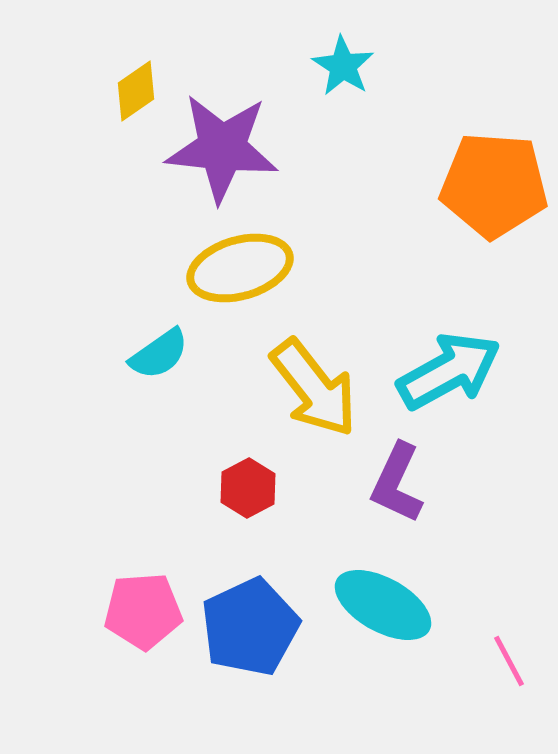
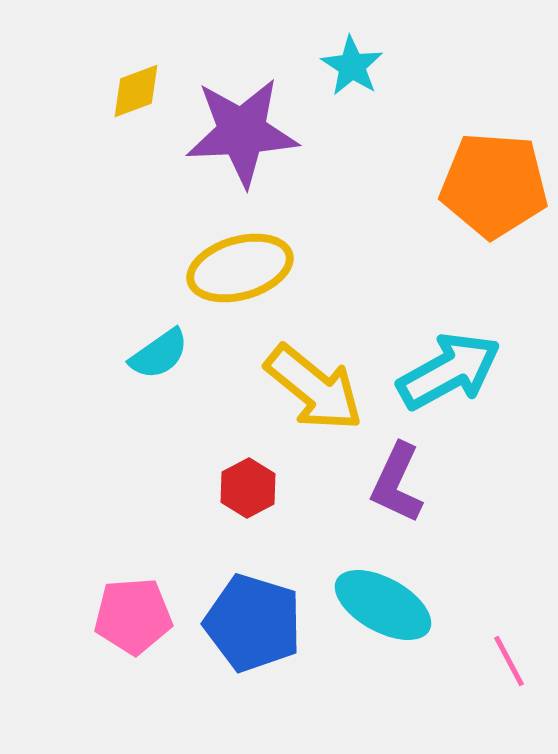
cyan star: moved 9 px right
yellow diamond: rotated 14 degrees clockwise
purple star: moved 20 px right, 16 px up; rotated 9 degrees counterclockwise
yellow arrow: rotated 13 degrees counterclockwise
pink pentagon: moved 10 px left, 5 px down
blue pentagon: moved 3 px right, 4 px up; rotated 30 degrees counterclockwise
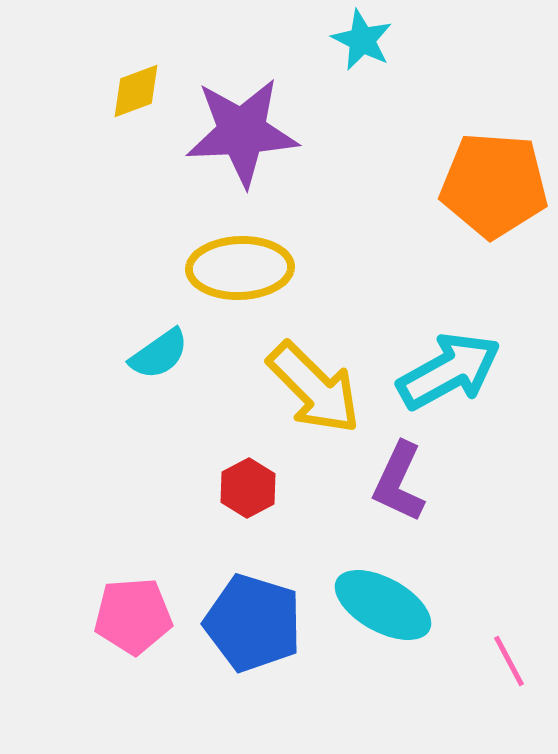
cyan star: moved 10 px right, 26 px up; rotated 6 degrees counterclockwise
yellow ellipse: rotated 14 degrees clockwise
yellow arrow: rotated 6 degrees clockwise
purple L-shape: moved 2 px right, 1 px up
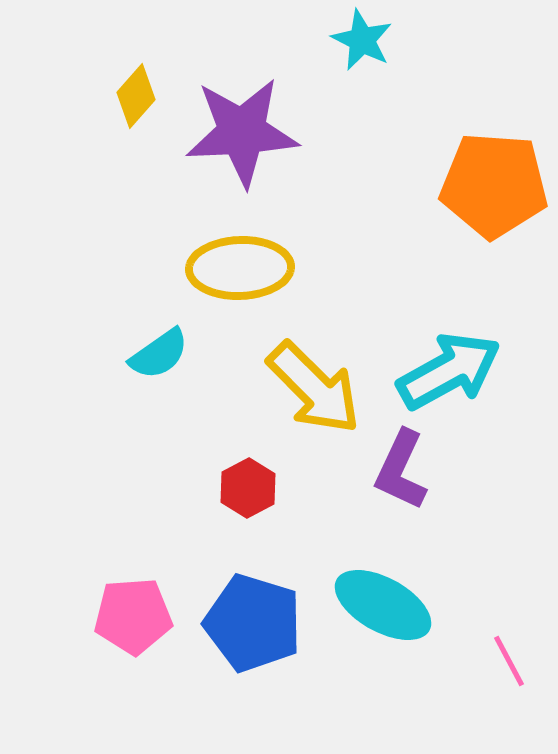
yellow diamond: moved 5 px down; rotated 28 degrees counterclockwise
purple L-shape: moved 2 px right, 12 px up
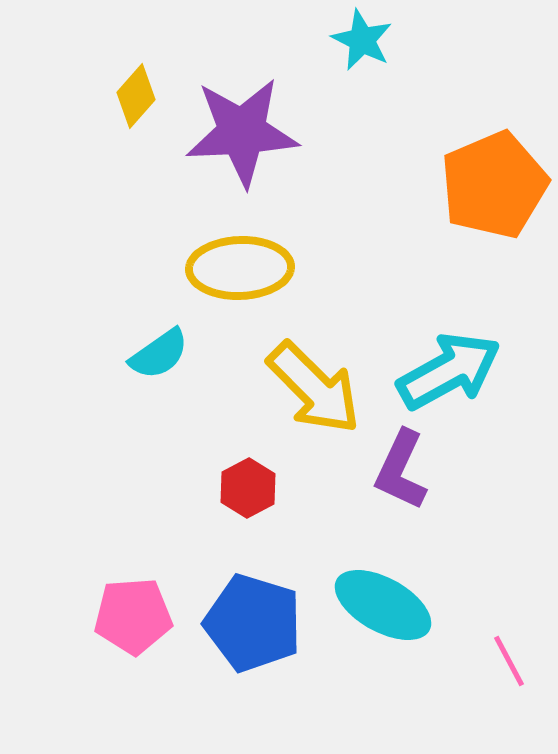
orange pentagon: rotated 27 degrees counterclockwise
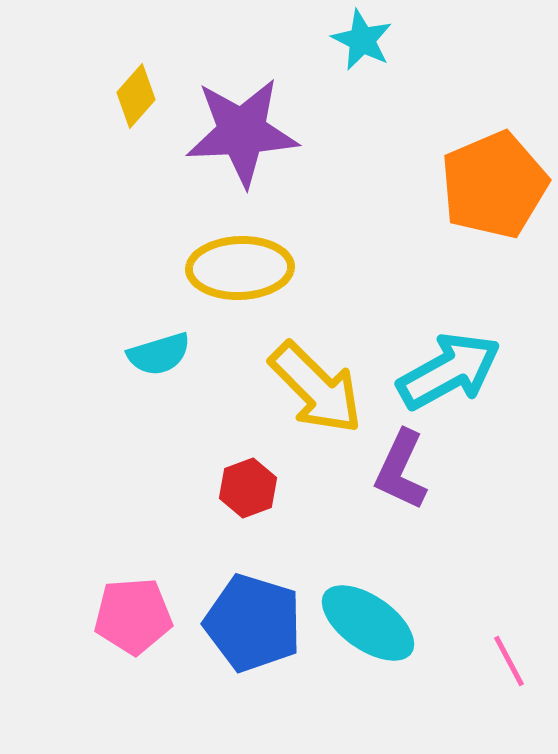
cyan semicircle: rotated 18 degrees clockwise
yellow arrow: moved 2 px right
red hexagon: rotated 8 degrees clockwise
cyan ellipse: moved 15 px left, 18 px down; rotated 6 degrees clockwise
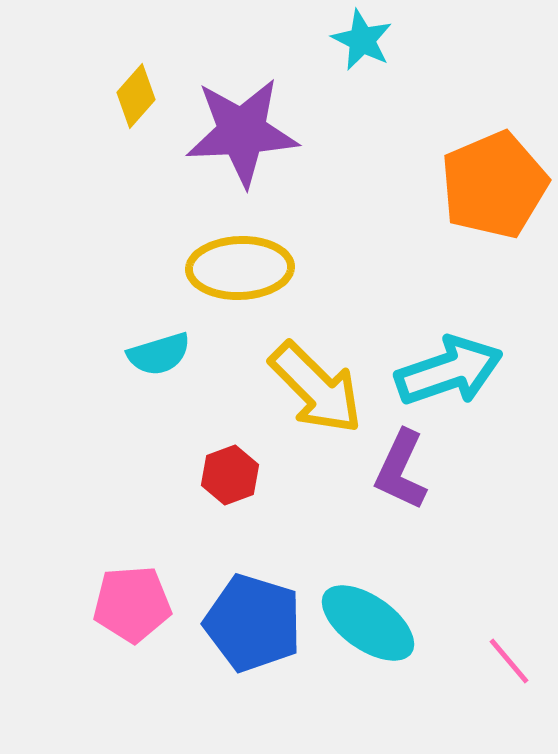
cyan arrow: rotated 10 degrees clockwise
red hexagon: moved 18 px left, 13 px up
pink pentagon: moved 1 px left, 12 px up
pink line: rotated 12 degrees counterclockwise
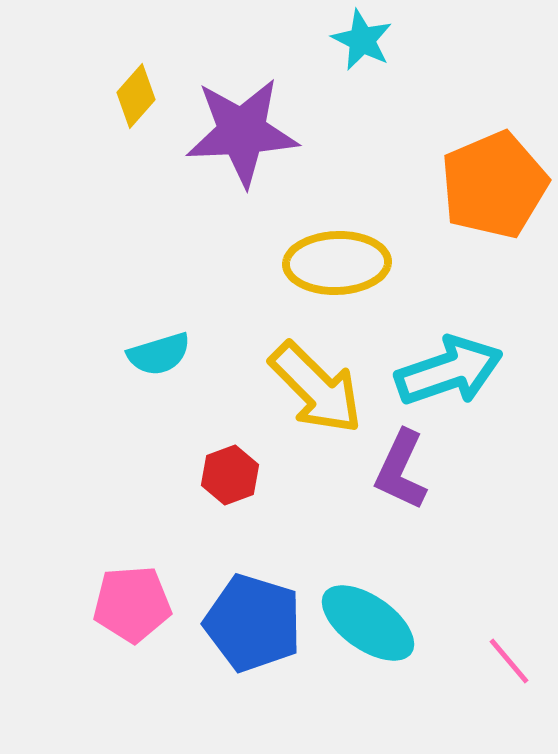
yellow ellipse: moved 97 px right, 5 px up
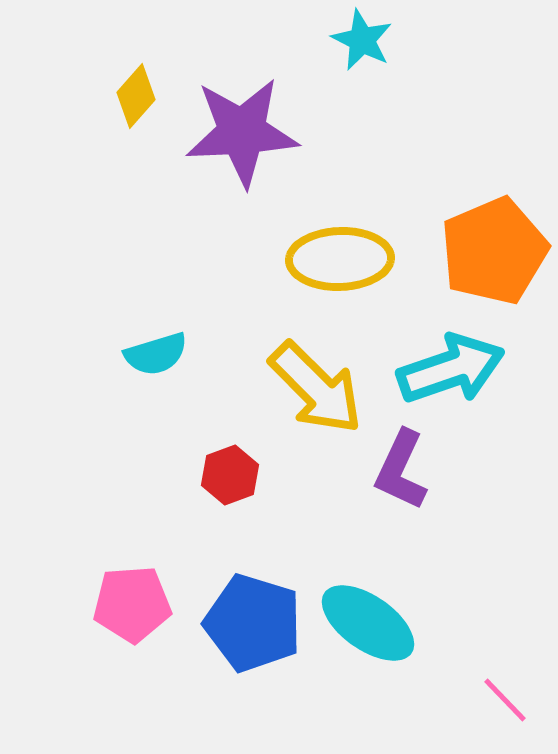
orange pentagon: moved 66 px down
yellow ellipse: moved 3 px right, 4 px up
cyan semicircle: moved 3 px left
cyan arrow: moved 2 px right, 2 px up
pink line: moved 4 px left, 39 px down; rotated 4 degrees counterclockwise
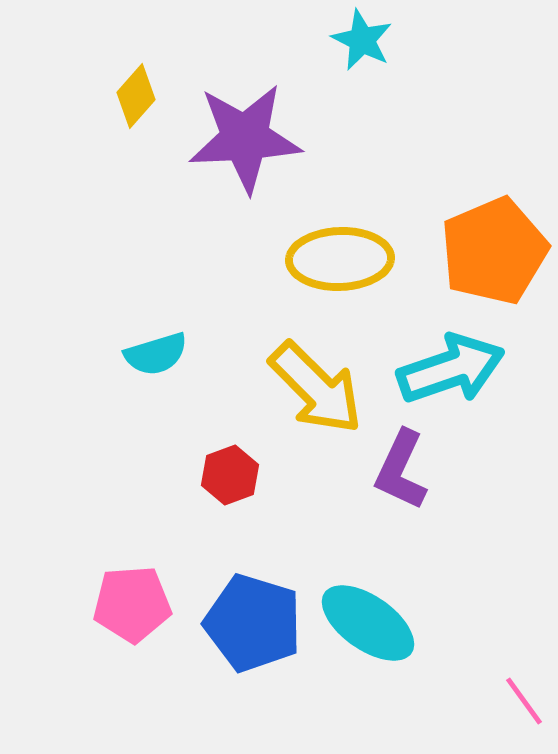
purple star: moved 3 px right, 6 px down
pink line: moved 19 px right, 1 px down; rotated 8 degrees clockwise
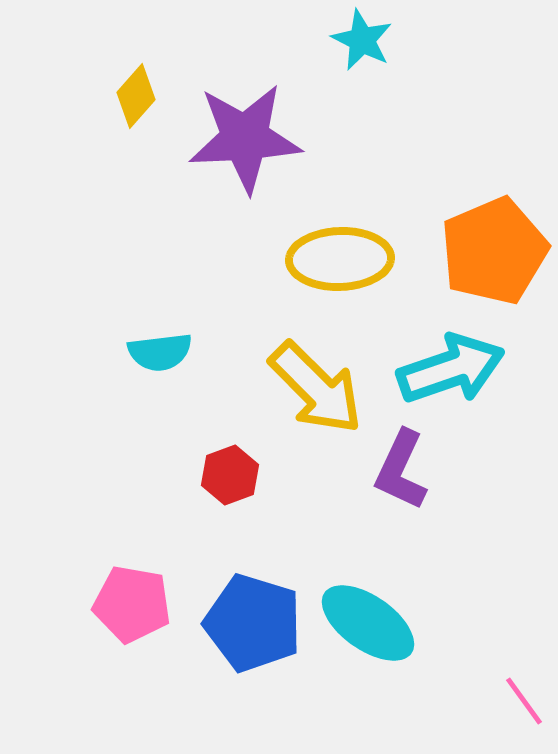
cyan semicircle: moved 4 px right, 2 px up; rotated 10 degrees clockwise
pink pentagon: rotated 14 degrees clockwise
